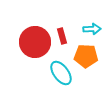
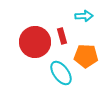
cyan arrow: moved 8 px left, 13 px up
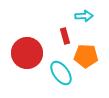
red rectangle: moved 3 px right
red circle: moved 8 px left, 11 px down
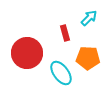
cyan arrow: moved 5 px right, 2 px down; rotated 42 degrees counterclockwise
red rectangle: moved 3 px up
orange pentagon: moved 2 px right, 2 px down
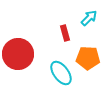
red circle: moved 9 px left, 1 px down
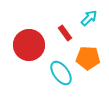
red rectangle: rotated 21 degrees counterclockwise
red circle: moved 11 px right, 9 px up
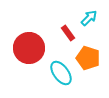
red rectangle: moved 3 px right
red circle: moved 3 px down
orange pentagon: rotated 15 degrees clockwise
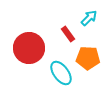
red rectangle: moved 1 px down
orange pentagon: rotated 15 degrees counterclockwise
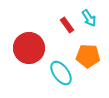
cyan arrow: rotated 102 degrees clockwise
red rectangle: moved 1 px left, 9 px up
orange pentagon: moved 2 px up
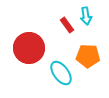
cyan arrow: moved 3 px left, 2 px up; rotated 24 degrees clockwise
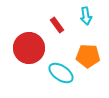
red rectangle: moved 10 px left
cyan ellipse: rotated 20 degrees counterclockwise
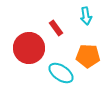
red rectangle: moved 1 px left, 3 px down
